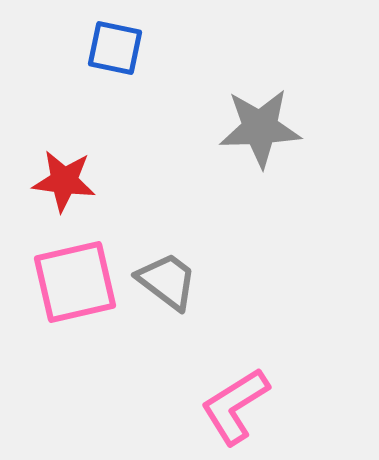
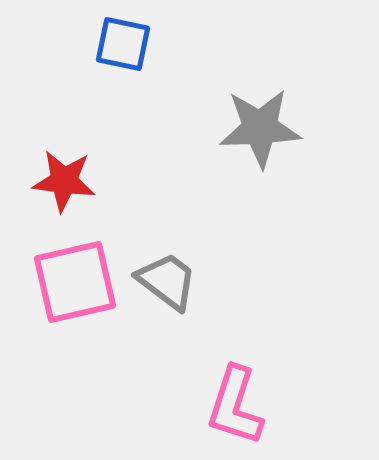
blue square: moved 8 px right, 4 px up
pink L-shape: rotated 40 degrees counterclockwise
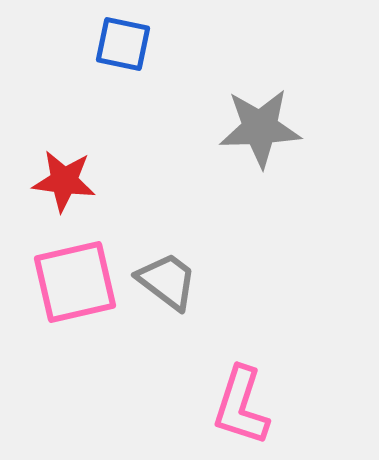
pink L-shape: moved 6 px right
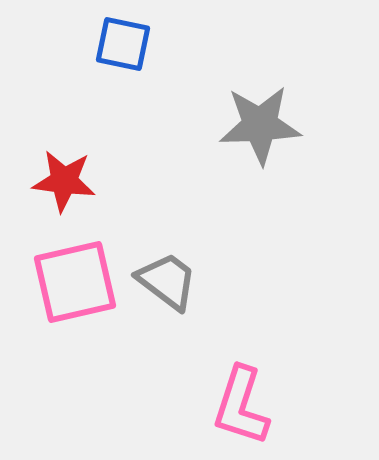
gray star: moved 3 px up
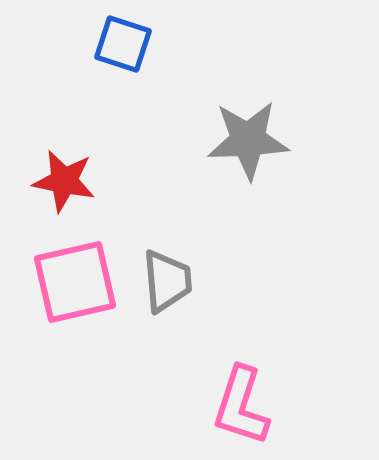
blue square: rotated 6 degrees clockwise
gray star: moved 12 px left, 15 px down
red star: rotated 4 degrees clockwise
gray trapezoid: rotated 48 degrees clockwise
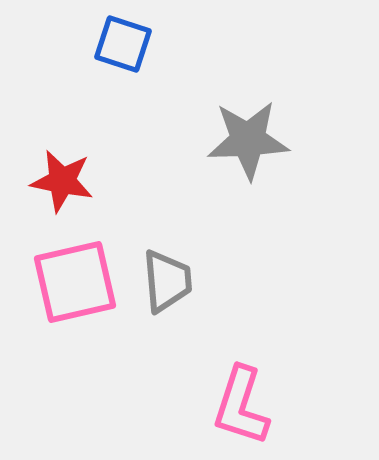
red star: moved 2 px left
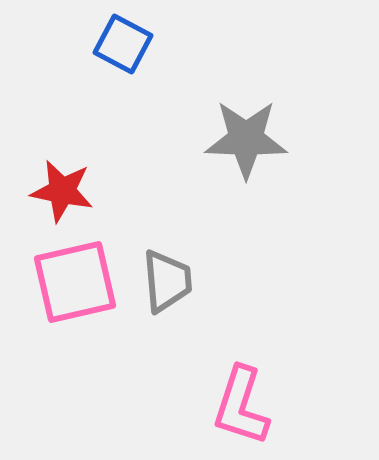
blue square: rotated 10 degrees clockwise
gray star: moved 2 px left, 1 px up; rotated 4 degrees clockwise
red star: moved 10 px down
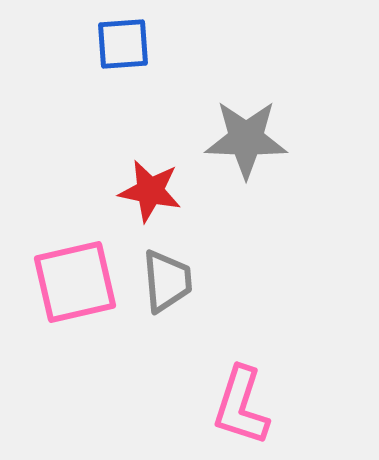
blue square: rotated 32 degrees counterclockwise
red star: moved 88 px right
